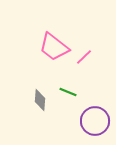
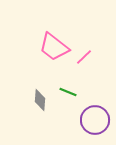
purple circle: moved 1 px up
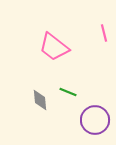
pink line: moved 20 px right, 24 px up; rotated 60 degrees counterclockwise
gray diamond: rotated 10 degrees counterclockwise
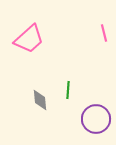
pink trapezoid: moved 25 px left, 8 px up; rotated 80 degrees counterclockwise
green line: moved 2 px up; rotated 72 degrees clockwise
purple circle: moved 1 px right, 1 px up
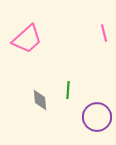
pink trapezoid: moved 2 px left
purple circle: moved 1 px right, 2 px up
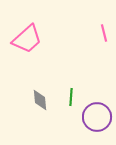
green line: moved 3 px right, 7 px down
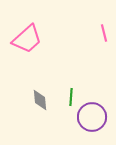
purple circle: moved 5 px left
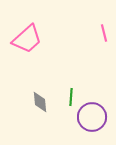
gray diamond: moved 2 px down
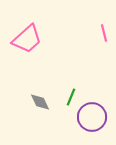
green line: rotated 18 degrees clockwise
gray diamond: rotated 20 degrees counterclockwise
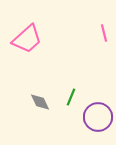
purple circle: moved 6 px right
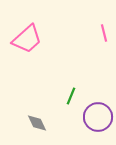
green line: moved 1 px up
gray diamond: moved 3 px left, 21 px down
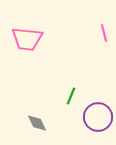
pink trapezoid: rotated 48 degrees clockwise
